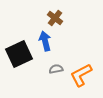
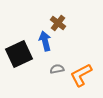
brown cross: moved 3 px right, 5 px down
gray semicircle: moved 1 px right
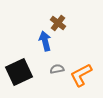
black square: moved 18 px down
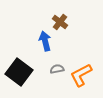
brown cross: moved 2 px right, 1 px up
black square: rotated 28 degrees counterclockwise
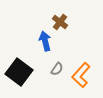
gray semicircle: rotated 136 degrees clockwise
orange L-shape: rotated 20 degrees counterclockwise
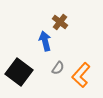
gray semicircle: moved 1 px right, 1 px up
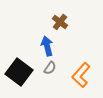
blue arrow: moved 2 px right, 5 px down
gray semicircle: moved 8 px left
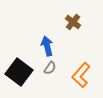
brown cross: moved 13 px right
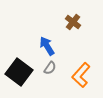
blue arrow: rotated 18 degrees counterclockwise
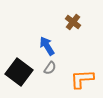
orange L-shape: moved 1 px right, 4 px down; rotated 45 degrees clockwise
